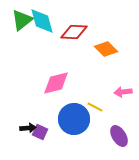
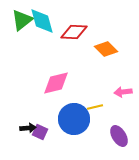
yellow line: rotated 42 degrees counterclockwise
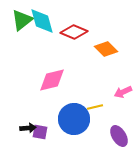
red diamond: rotated 20 degrees clockwise
pink diamond: moved 4 px left, 3 px up
pink arrow: rotated 18 degrees counterclockwise
purple square: rotated 14 degrees counterclockwise
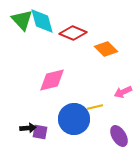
green triangle: rotated 35 degrees counterclockwise
red diamond: moved 1 px left, 1 px down
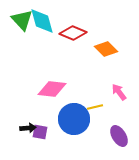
pink diamond: moved 9 px down; rotated 20 degrees clockwise
pink arrow: moved 4 px left; rotated 78 degrees clockwise
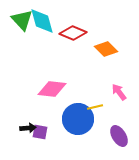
blue circle: moved 4 px right
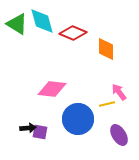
green triangle: moved 5 px left, 4 px down; rotated 15 degrees counterclockwise
orange diamond: rotated 45 degrees clockwise
yellow line: moved 12 px right, 3 px up
purple ellipse: moved 1 px up
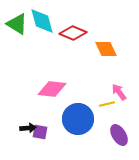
orange diamond: rotated 25 degrees counterclockwise
